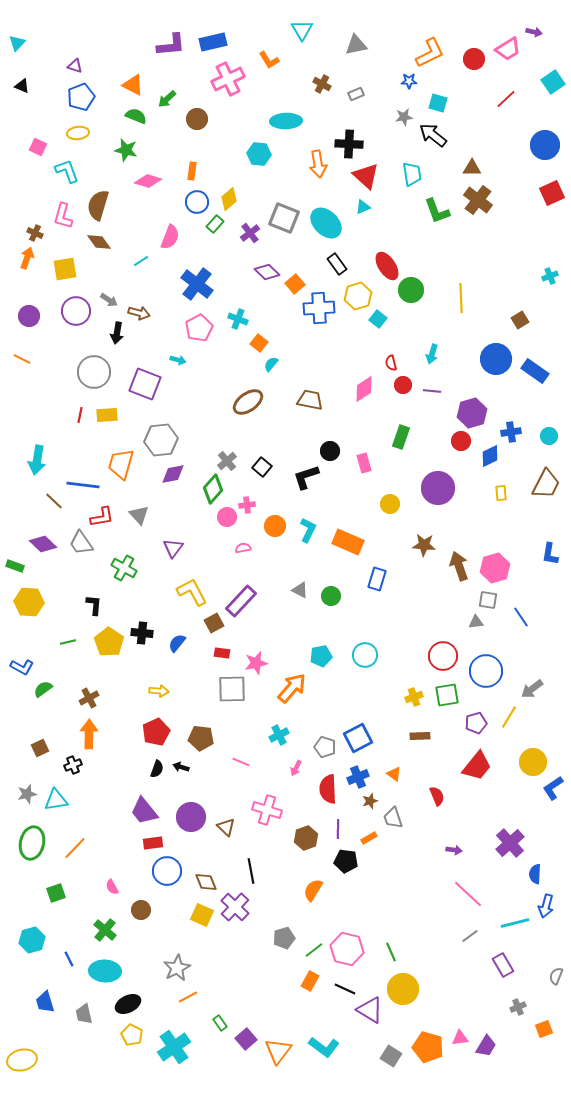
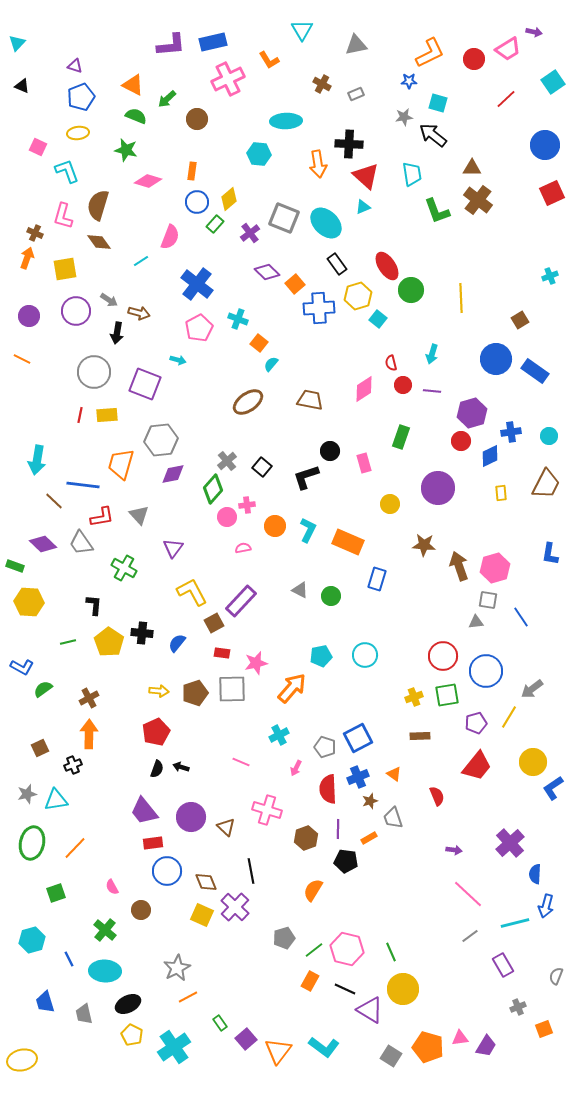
brown pentagon at (201, 738): moved 6 px left, 45 px up; rotated 25 degrees counterclockwise
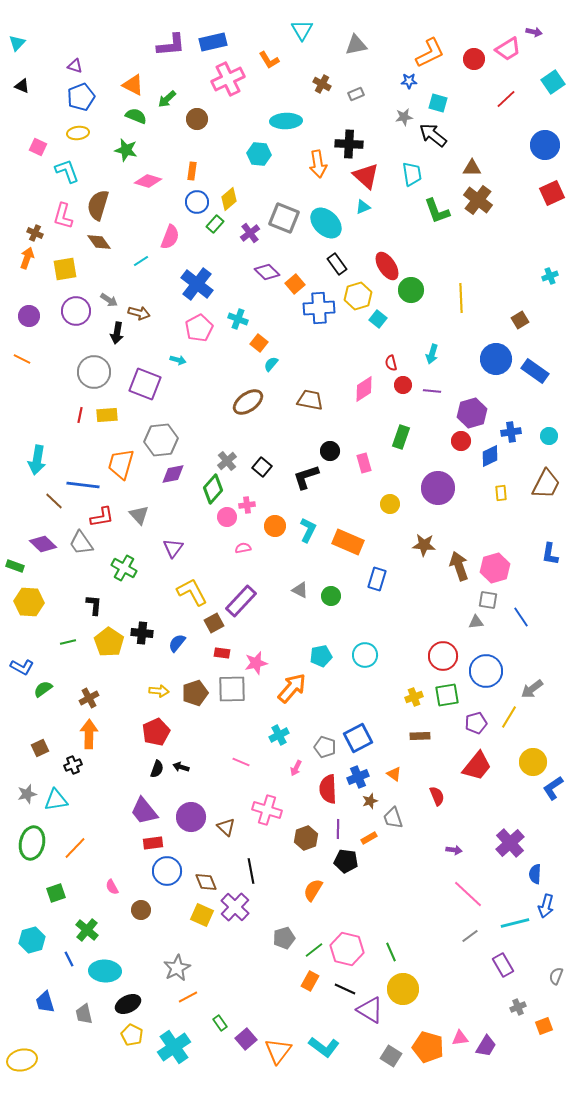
green cross at (105, 930): moved 18 px left
orange square at (544, 1029): moved 3 px up
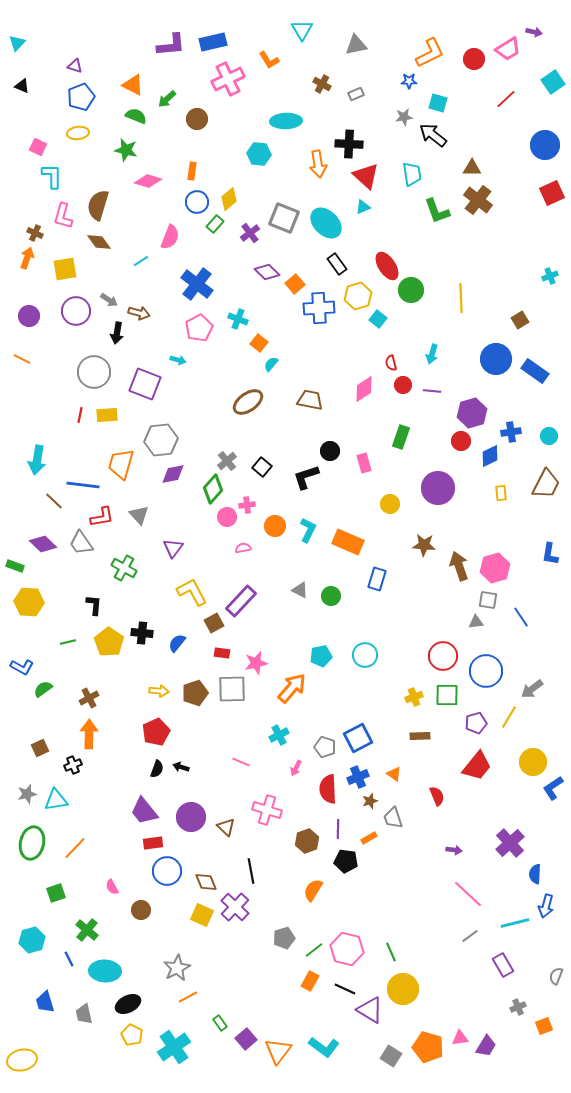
cyan L-shape at (67, 171): moved 15 px left, 5 px down; rotated 20 degrees clockwise
green square at (447, 695): rotated 10 degrees clockwise
brown hexagon at (306, 838): moved 1 px right, 3 px down
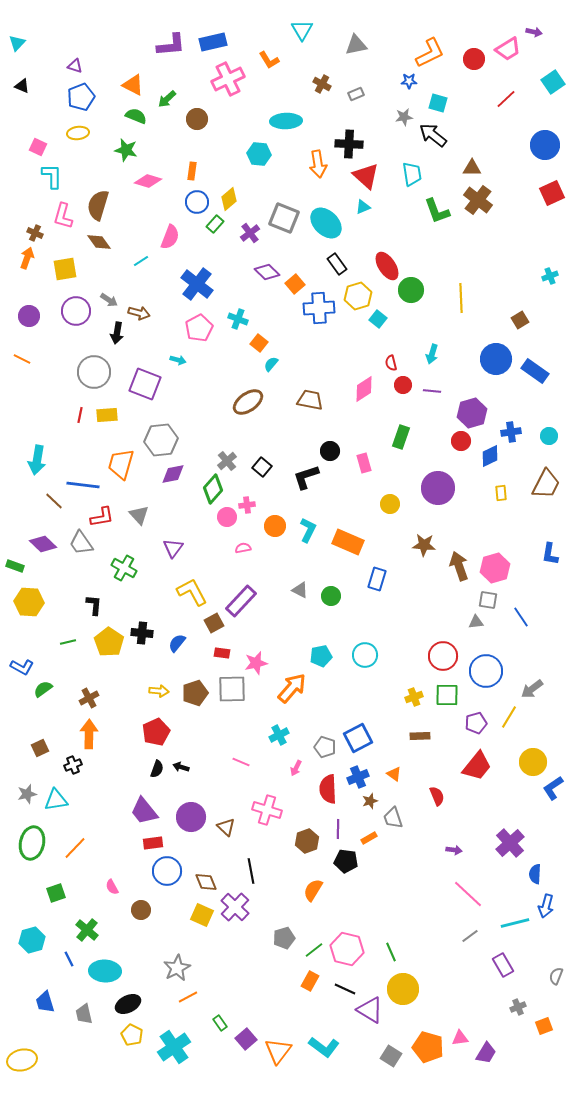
purple trapezoid at (486, 1046): moved 7 px down
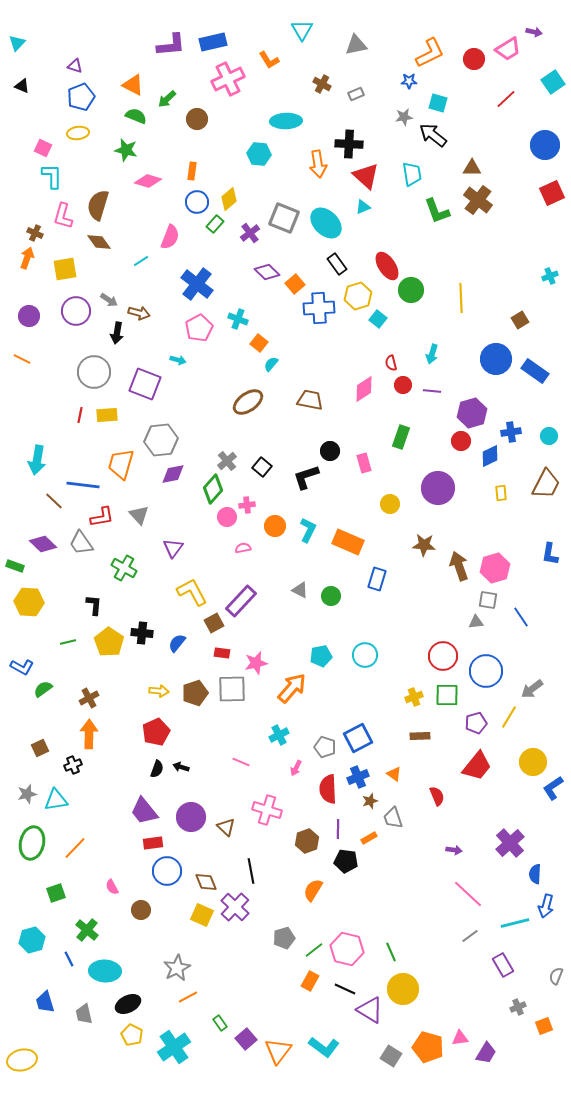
pink square at (38, 147): moved 5 px right, 1 px down
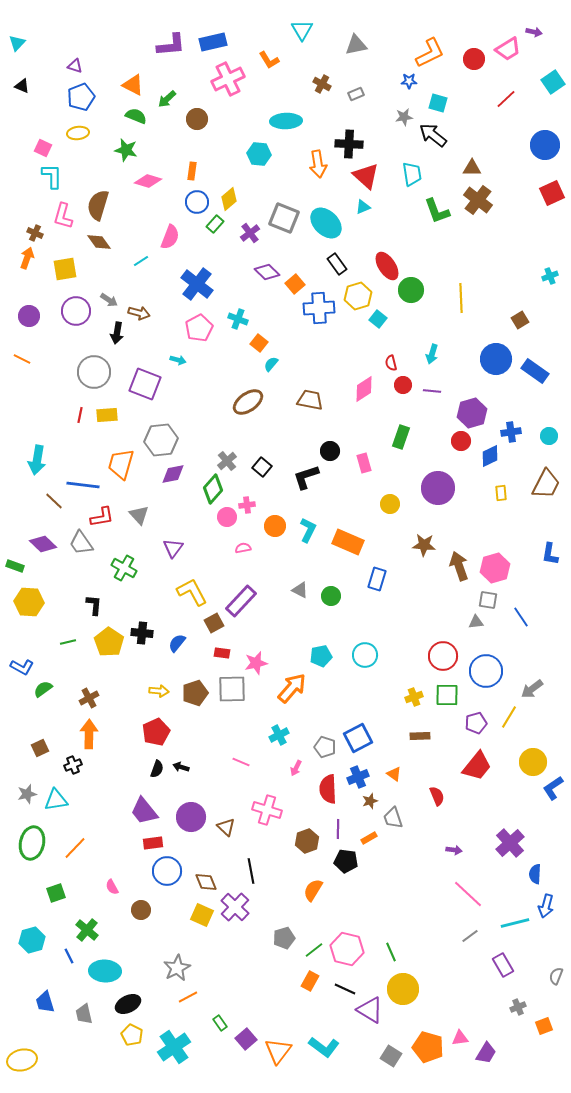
blue line at (69, 959): moved 3 px up
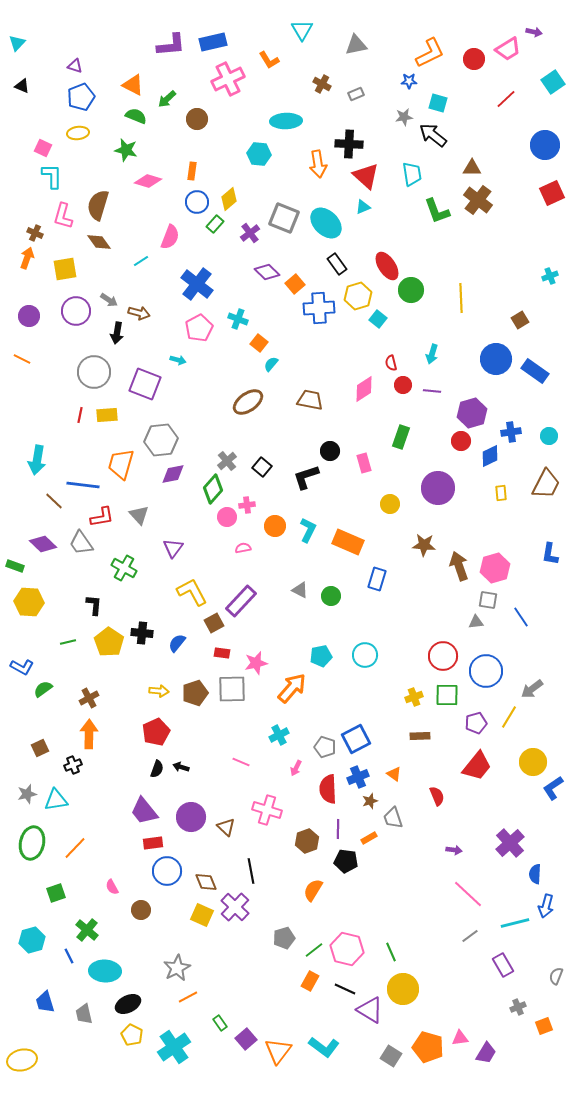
blue square at (358, 738): moved 2 px left, 1 px down
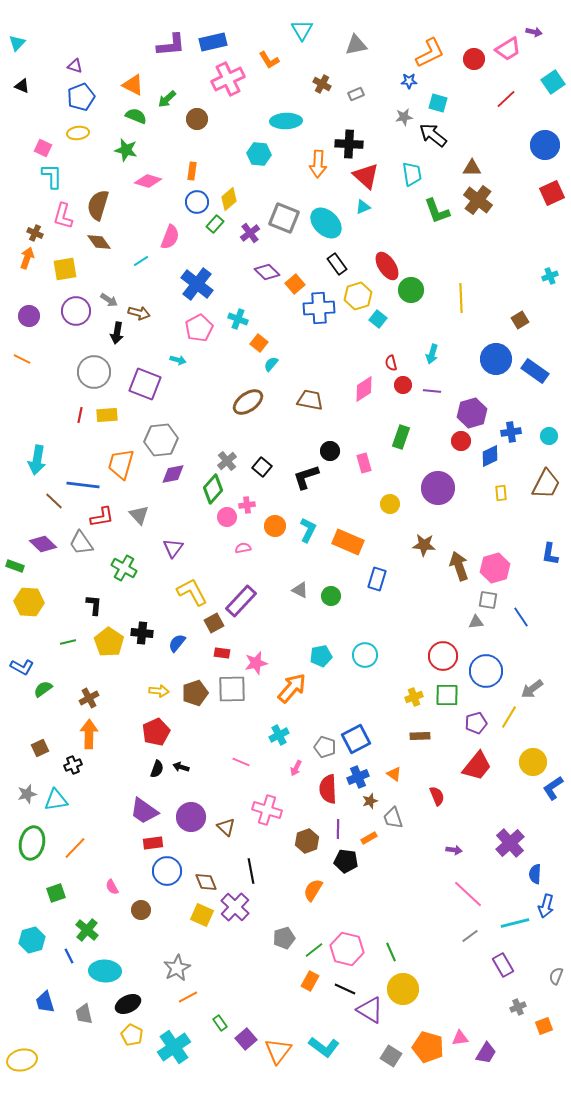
orange arrow at (318, 164): rotated 12 degrees clockwise
purple trapezoid at (144, 811): rotated 16 degrees counterclockwise
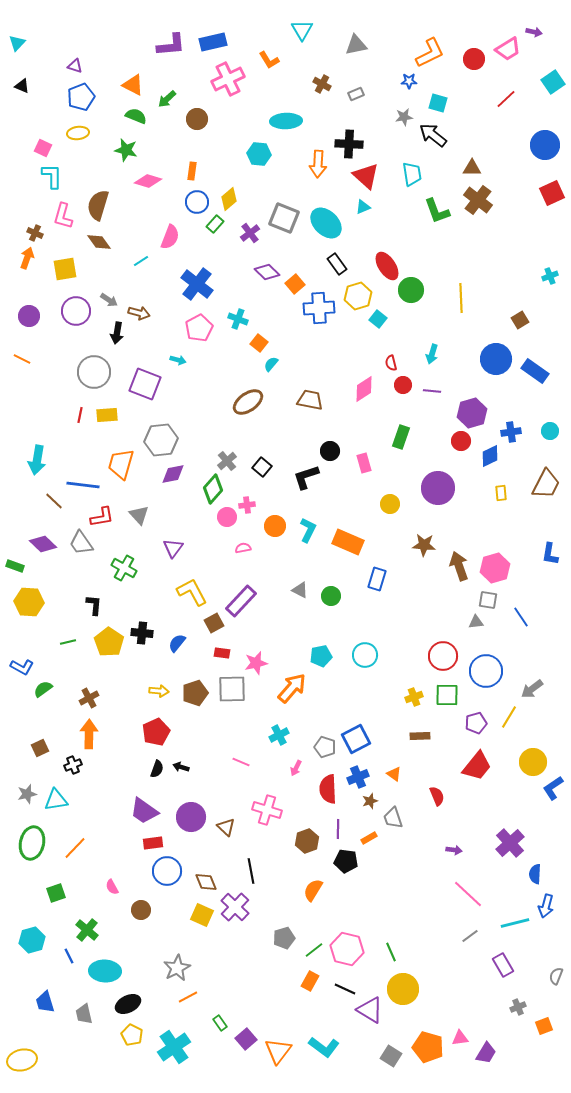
cyan circle at (549, 436): moved 1 px right, 5 px up
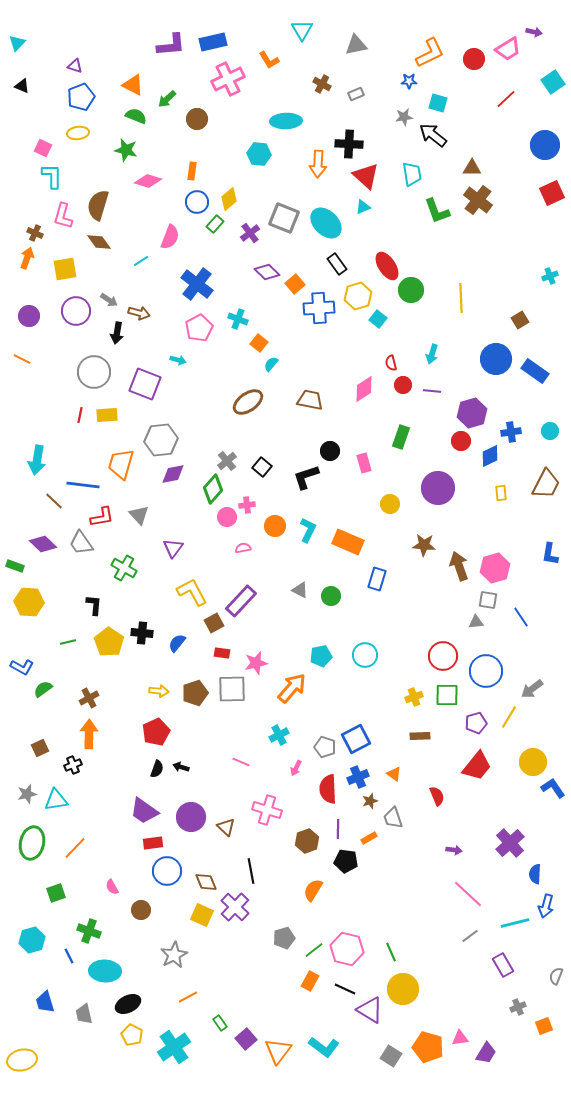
blue L-shape at (553, 788): rotated 90 degrees clockwise
green cross at (87, 930): moved 2 px right, 1 px down; rotated 20 degrees counterclockwise
gray star at (177, 968): moved 3 px left, 13 px up
